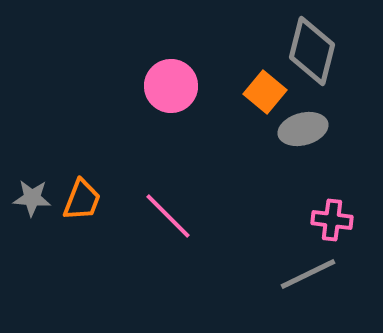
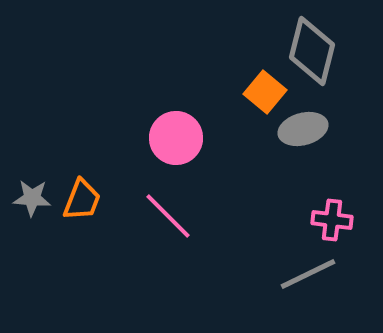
pink circle: moved 5 px right, 52 px down
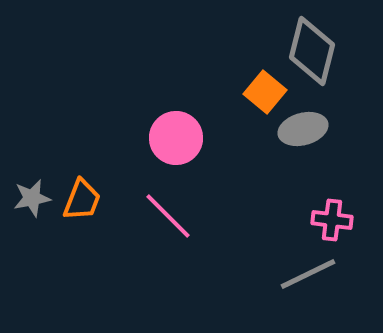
gray star: rotated 15 degrees counterclockwise
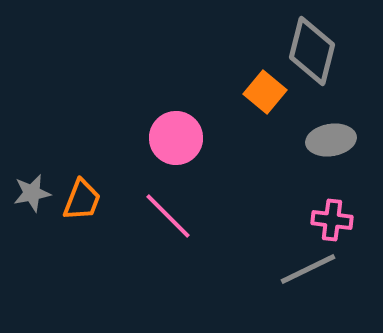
gray ellipse: moved 28 px right, 11 px down; rotated 6 degrees clockwise
gray star: moved 5 px up
gray line: moved 5 px up
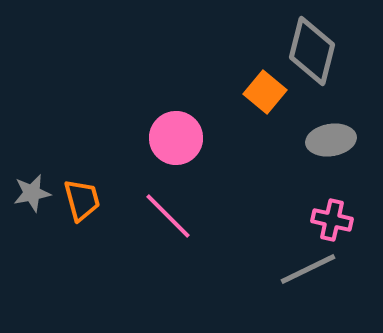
orange trapezoid: rotated 36 degrees counterclockwise
pink cross: rotated 6 degrees clockwise
